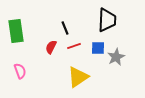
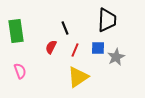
red line: moved 1 px right, 4 px down; rotated 48 degrees counterclockwise
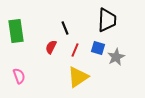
blue square: rotated 16 degrees clockwise
pink semicircle: moved 1 px left, 5 px down
